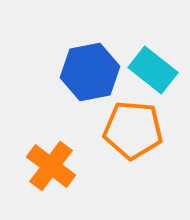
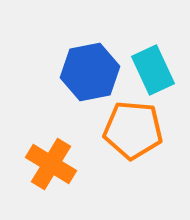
cyan rectangle: rotated 27 degrees clockwise
orange cross: moved 2 px up; rotated 6 degrees counterclockwise
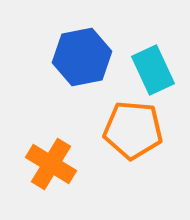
blue hexagon: moved 8 px left, 15 px up
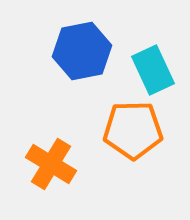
blue hexagon: moved 6 px up
orange pentagon: rotated 6 degrees counterclockwise
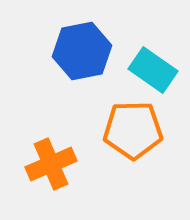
cyan rectangle: rotated 30 degrees counterclockwise
orange cross: rotated 36 degrees clockwise
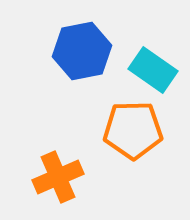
orange cross: moved 7 px right, 13 px down
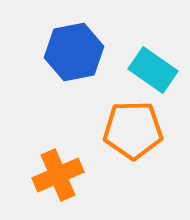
blue hexagon: moved 8 px left, 1 px down
orange cross: moved 2 px up
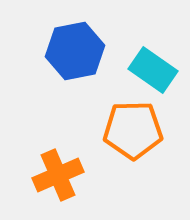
blue hexagon: moved 1 px right, 1 px up
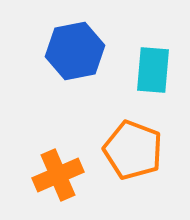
cyan rectangle: rotated 60 degrees clockwise
orange pentagon: moved 20 px down; rotated 22 degrees clockwise
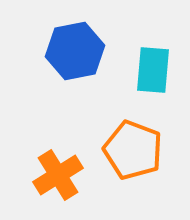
orange cross: rotated 9 degrees counterclockwise
